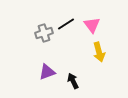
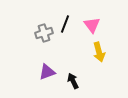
black line: moved 1 px left; rotated 36 degrees counterclockwise
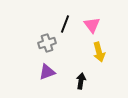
gray cross: moved 3 px right, 10 px down
black arrow: moved 8 px right; rotated 35 degrees clockwise
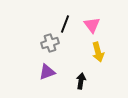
gray cross: moved 3 px right
yellow arrow: moved 1 px left
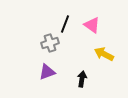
pink triangle: rotated 18 degrees counterclockwise
yellow arrow: moved 6 px right, 2 px down; rotated 132 degrees clockwise
black arrow: moved 1 px right, 2 px up
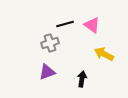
black line: rotated 54 degrees clockwise
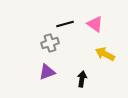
pink triangle: moved 3 px right, 1 px up
yellow arrow: moved 1 px right
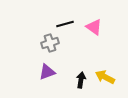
pink triangle: moved 1 px left, 3 px down
yellow arrow: moved 23 px down
black arrow: moved 1 px left, 1 px down
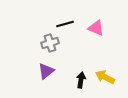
pink triangle: moved 2 px right, 1 px down; rotated 12 degrees counterclockwise
purple triangle: moved 1 px left, 1 px up; rotated 18 degrees counterclockwise
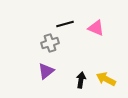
yellow arrow: moved 1 px right, 2 px down
